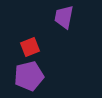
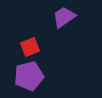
purple trapezoid: rotated 45 degrees clockwise
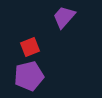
purple trapezoid: rotated 15 degrees counterclockwise
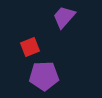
purple pentagon: moved 15 px right; rotated 12 degrees clockwise
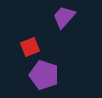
purple pentagon: moved 1 px up; rotated 20 degrees clockwise
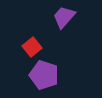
red square: moved 2 px right; rotated 18 degrees counterclockwise
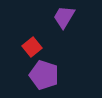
purple trapezoid: rotated 10 degrees counterclockwise
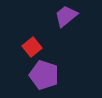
purple trapezoid: moved 2 px right, 1 px up; rotated 20 degrees clockwise
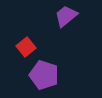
red square: moved 6 px left
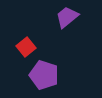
purple trapezoid: moved 1 px right, 1 px down
